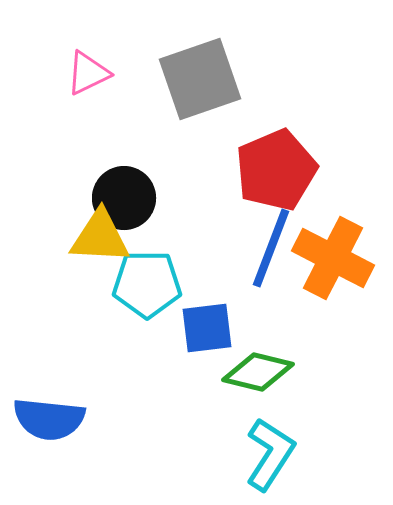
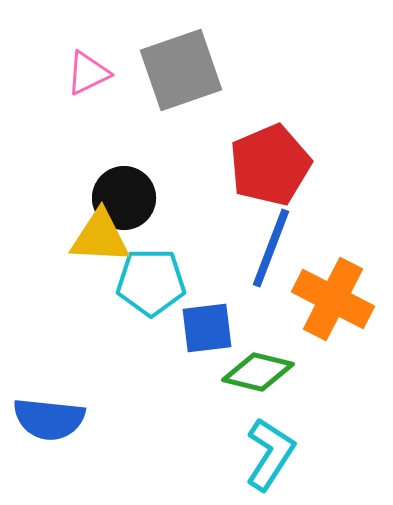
gray square: moved 19 px left, 9 px up
red pentagon: moved 6 px left, 5 px up
orange cross: moved 41 px down
cyan pentagon: moved 4 px right, 2 px up
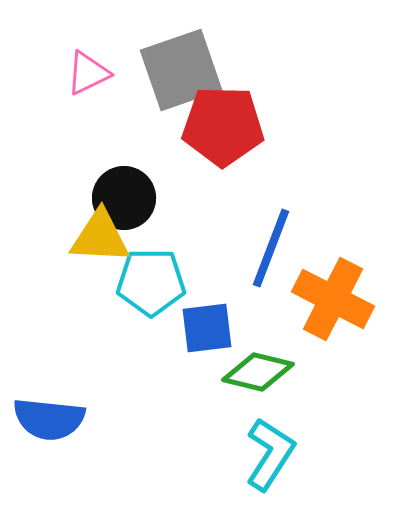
red pentagon: moved 47 px left, 39 px up; rotated 24 degrees clockwise
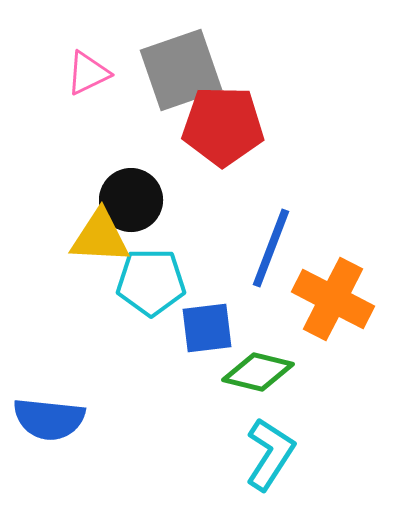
black circle: moved 7 px right, 2 px down
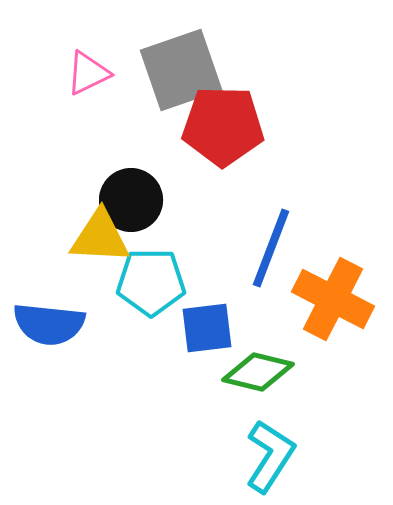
blue semicircle: moved 95 px up
cyan L-shape: moved 2 px down
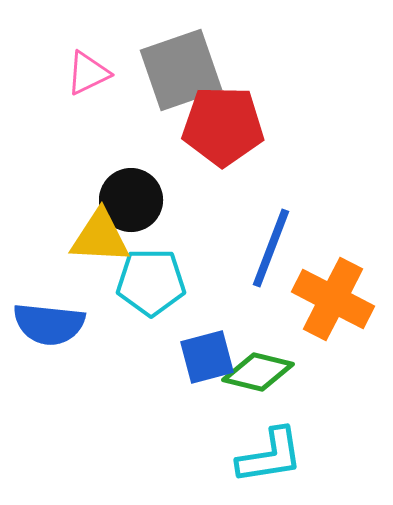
blue square: moved 29 px down; rotated 8 degrees counterclockwise
cyan L-shape: rotated 48 degrees clockwise
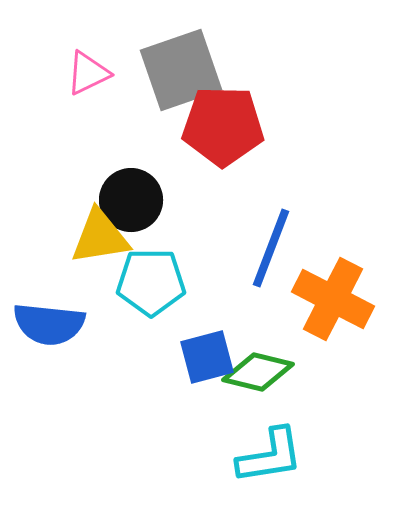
yellow triangle: rotated 12 degrees counterclockwise
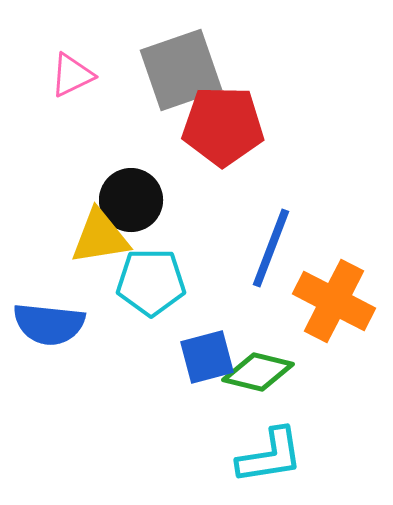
pink triangle: moved 16 px left, 2 px down
orange cross: moved 1 px right, 2 px down
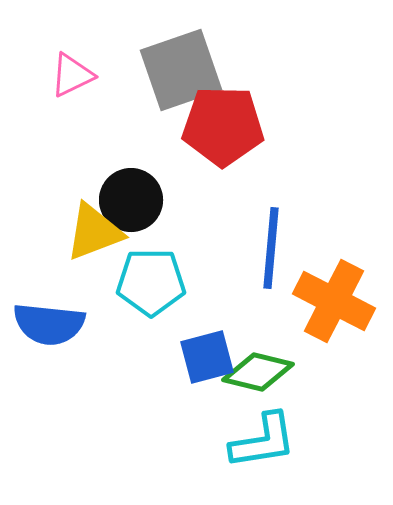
yellow triangle: moved 6 px left, 5 px up; rotated 12 degrees counterclockwise
blue line: rotated 16 degrees counterclockwise
cyan L-shape: moved 7 px left, 15 px up
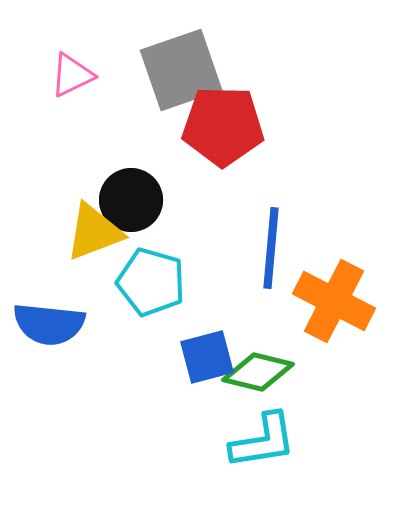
cyan pentagon: rotated 16 degrees clockwise
